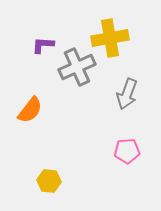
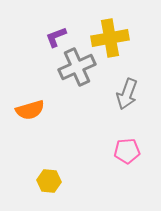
purple L-shape: moved 13 px right, 8 px up; rotated 25 degrees counterclockwise
orange semicircle: rotated 36 degrees clockwise
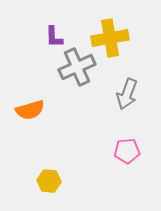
purple L-shape: moved 2 px left; rotated 70 degrees counterclockwise
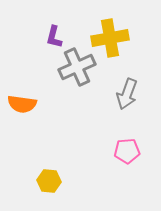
purple L-shape: rotated 15 degrees clockwise
orange semicircle: moved 8 px left, 6 px up; rotated 24 degrees clockwise
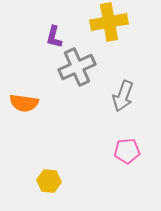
yellow cross: moved 1 px left, 16 px up
gray arrow: moved 4 px left, 2 px down
orange semicircle: moved 2 px right, 1 px up
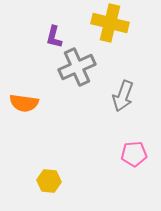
yellow cross: moved 1 px right, 1 px down; rotated 24 degrees clockwise
pink pentagon: moved 7 px right, 3 px down
